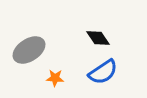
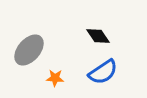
black diamond: moved 2 px up
gray ellipse: rotated 16 degrees counterclockwise
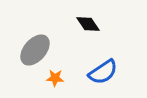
black diamond: moved 10 px left, 12 px up
gray ellipse: moved 6 px right
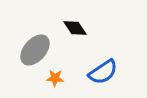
black diamond: moved 13 px left, 4 px down
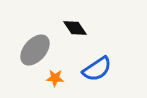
blue semicircle: moved 6 px left, 3 px up
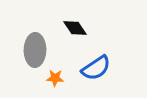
gray ellipse: rotated 40 degrees counterclockwise
blue semicircle: moved 1 px left, 1 px up
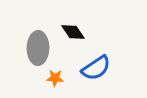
black diamond: moved 2 px left, 4 px down
gray ellipse: moved 3 px right, 2 px up
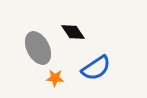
gray ellipse: rotated 28 degrees counterclockwise
